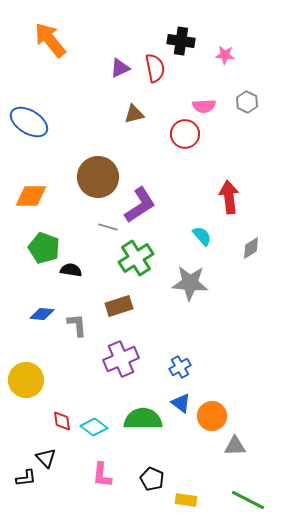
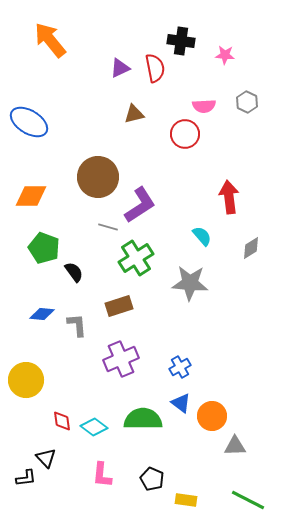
black semicircle: moved 3 px right, 2 px down; rotated 45 degrees clockwise
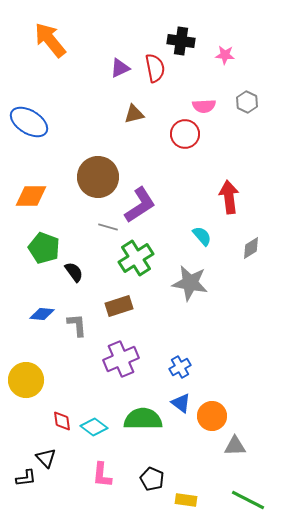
gray star: rotated 6 degrees clockwise
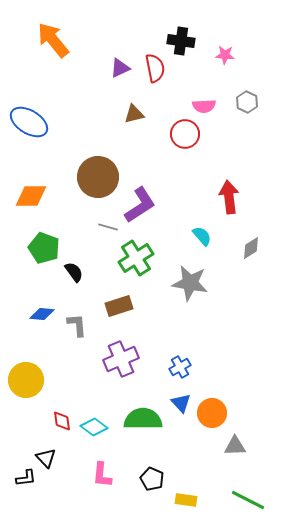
orange arrow: moved 3 px right
blue triangle: rotated 10 degrees clockwise
orange circle: moved 3 px up
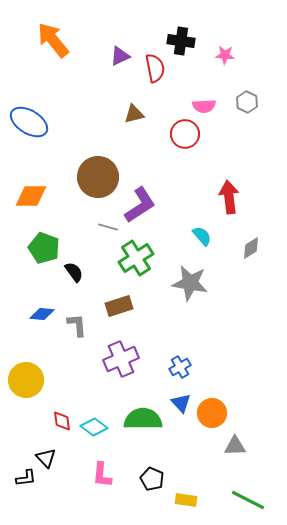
purple triangle: moved 12 px up
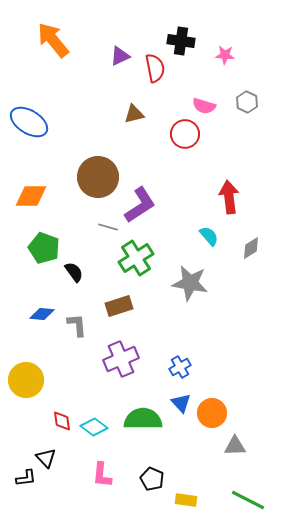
pink semicircle: rotated 20 degrees clockwise
cyan semicircle: moved 7 px right
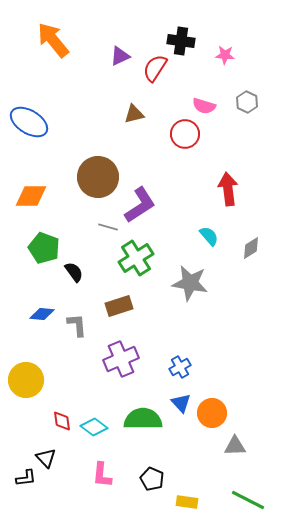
red semicircle: rotated 136 degrees counterclockwise
red arrow: moved 1 px left, 8 px up
yellow rectangle: moved 1 px right, 2 px down
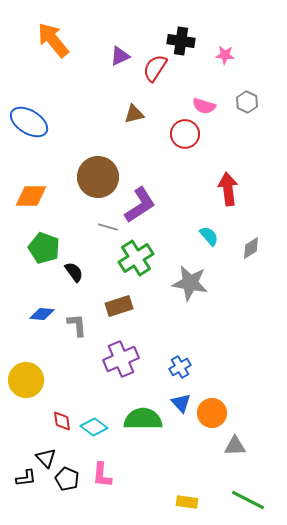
black pentagon: moved 85 px left
